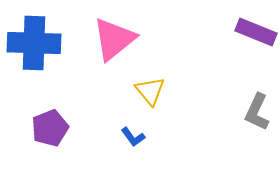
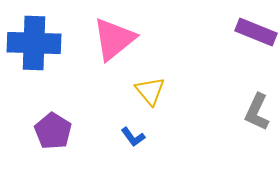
purple pentagon: moved 3 px right, 3 px down; rotated 18 degrees counterclockwise
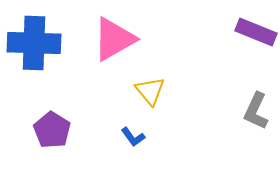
pink triangle: rotated 9 degrees clockwise
gray L-shape: moved 1 px left, 1 px up
purple pentagon: moved 1 px left, 1 px up
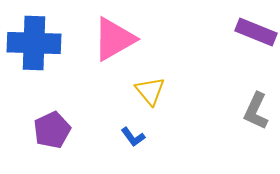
purple pentagon: rotated 15 degrees clockwise
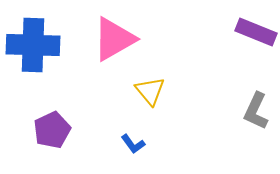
blue cross: moved 1 px left, 2 px down
blue L-shape: moved 7 px down
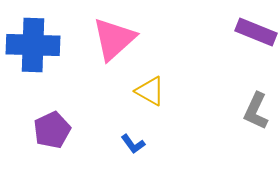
pink triangle: rotated 12 degrees counterclockwise
yellow triangle: rotated 20 degrees counterclockwise
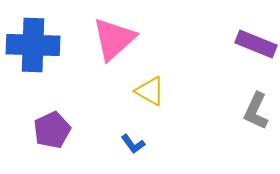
purple rectangle: moved 12 px down
